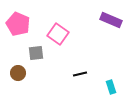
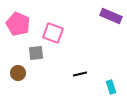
purple rectangle: moved 4 px up
pink square: moved 5 px left, 1 px up; rotated 15 degrees counterclockwise
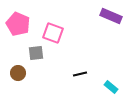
cyan rectangle: rotated 32 degrees counterclockwise
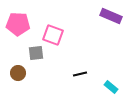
pink pentagon: rotated 20 degrees counterclockwise
pink square: moved 2 px down
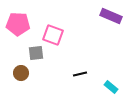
brown circle: moved 3 px right
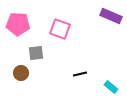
pink square: moved 7 px right, 6 px up
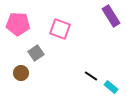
purple rectangle: rotated 35 degrees clockwise
gray square: rotated 28 degrees counterclockwise
black line: moved 11 px right, 2 px down; rotated 48 degrees clockwise
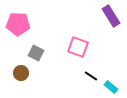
pink square: moved 18 px right, 18 px down
gray square: rotated 28 degrees counterclockwise
